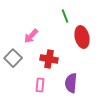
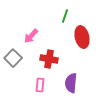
green line: rotated 40 degrees clockwise
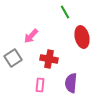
green line: moved 4 px up; rotated 48 degrees counterclockwise
gray square: rotated 12 degrees clockwise
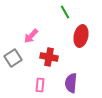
red ellipse: moved 1 px left, 1 px up; rotated 25 degrees clockwise
red cross: moved 2 px up
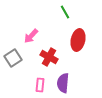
red ellipse: moved 3 px left, 4 px down
red cross: rotated 18 degrees clockwise
purple semicircle: moved 8 px left
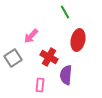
purple semicircle: moved 3 px right, 8 px up
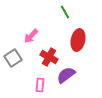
purple semicircle: rotated 48 degrees clockwise
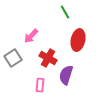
red cross: moved 1 px left, 1 px down
purple semicircle: rotated 36 degrees counterclockwise
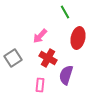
pink arrow: moved 9 px right
red ellipse: moved 2 px up
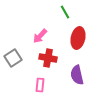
red cross: rotated 18 degrees counterclockwise
purple semicircle: moved 11 px right; rotated 30 degrees counterclockwise
